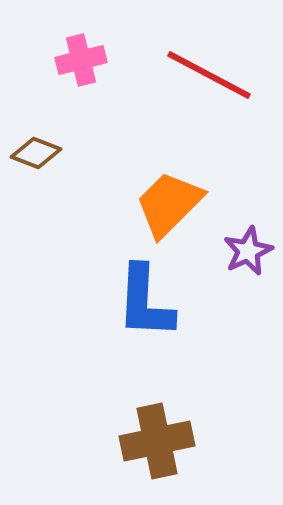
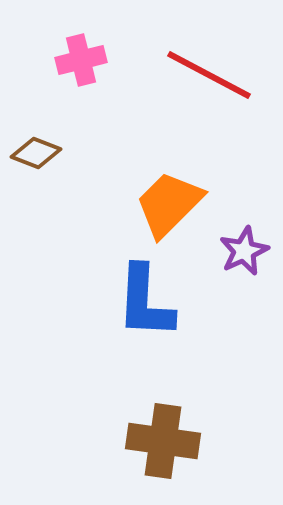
purple star: moved 4 px left
brown cross: moved 6 px right; rotated 20 degrees clockwise
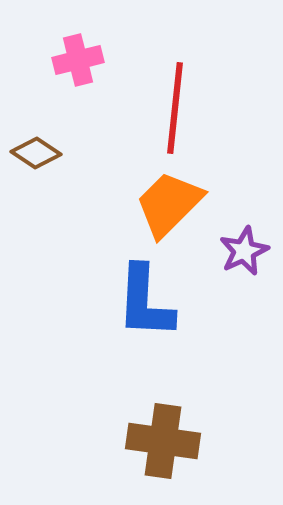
pink cross: moved 3 px left
red line: moved 34 px left, 33 px down; rotated 68 degrees clockwise
brown diamond: rotated 12 degrees clockwise
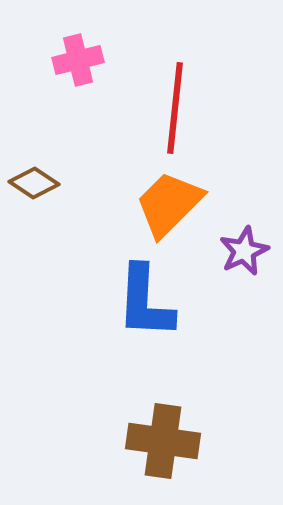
brown diamond: moved 2 px left, 30 px down
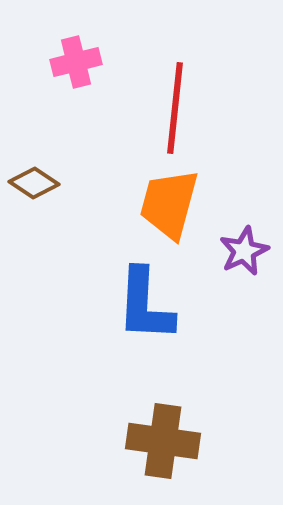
pink cross: moved 2 px left, 2 px down
orange trapezoid: rotated 30 degrees counterclockwise
blue L-shape: moved 3 px down
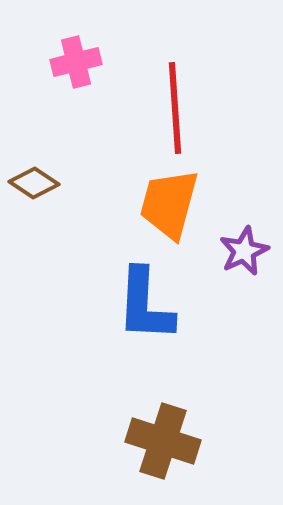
red line: rotated 10 degrees counterclockwise
brown cross: rotated 10 degrees clockwise
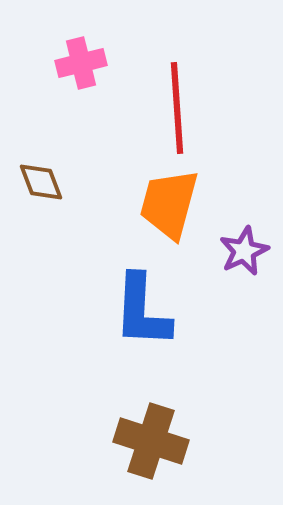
pink cross: moved 5 px right, 1 px down
red line: moved 2 px right
brown diamond: moved 7 px right, 1 px up; rotated 36 degrees clockwise
blue L-shape: moved 3 px left, 6 px down
brown cross: moved 12 px left
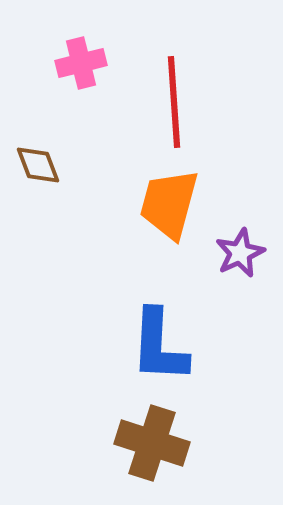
red line: moved 3 px left, 6 px up
brown diamond: moved 3 px left, 17 px up
purple star: moved 4 px left, 2 px down
blue L-shape: moved 17 px right, 35 px down
brown cross: moved 1 px right, 2 px down
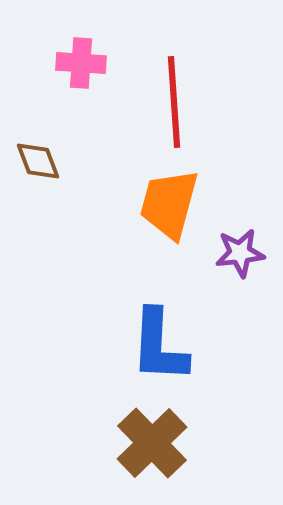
pink cross: rotated 18 degrees clockwise
brown diamond: moved 4 px up
purple star: rotated 18 degrees clockwise
brown cross: rotated 28 degrees clockwise
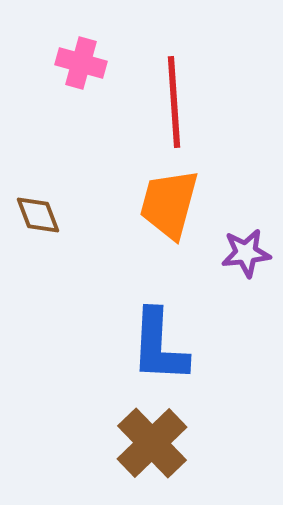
pink cross: rotated 12 degrees clockwise
brown diamond: moved 54 px down
purple star: moved 6 px right
